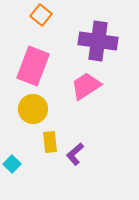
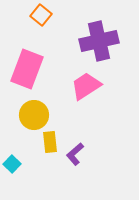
purple cross: moved 1 px right; rotated 21 degrees counterclockwise
pink rectangle: moved 6 px left, 3 px down
yellow circle: moved 1 px right, 6 px down
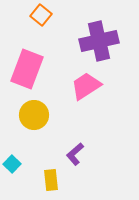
yellow rectangle: moved 1 px right, 38 px down
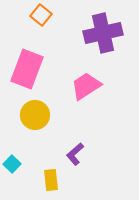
purple cross: moved 4 px right, 8 px up
yellow circle: moved 1 px right
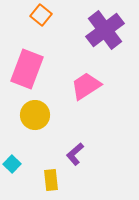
purple cross: moved 2 px right, 3 px up; rotated 24 degrees counterclockwise
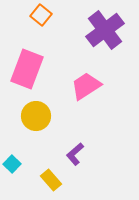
yellow circle: moved 1 px right, 1 px down
yellow rectangle: rotated 35 degrees counterclockwise
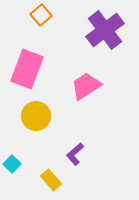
orange square: rotated 10 degrees clockwise
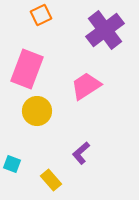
orange square: rotated 15 degrees clockwise
yellow circle: moved 1 px right, 5 px up
purple L-shape: moved 6 px right, 1 px up
cyan square: rotated 24 degrees counterclockwise
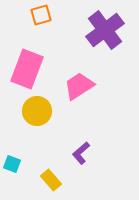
orange square: rotated 10 degrees clockwise
pink trapezoid: moved 7 px left
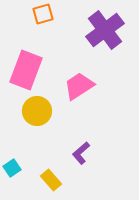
orange square: moved 2 px right, 1 px up
pink rectangle: moved 1 px left, 1 px down
cyan square: moved 4 px down; rotated 36 degrees clockwise
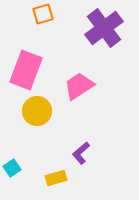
purple cross: moved 1 px left, 2 px up
yellow rectangle: moved 5 px right, 2 px up; rotated 65 degrees counterclockwise
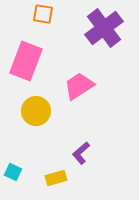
orange square: rotated 25 degrees clockwise
pink rectangle: moved 9 px up
yellow circle: moved 1 px left
cyan square: moved 1 px right, 4 px down; rotated 30 degrees counterclockwise
